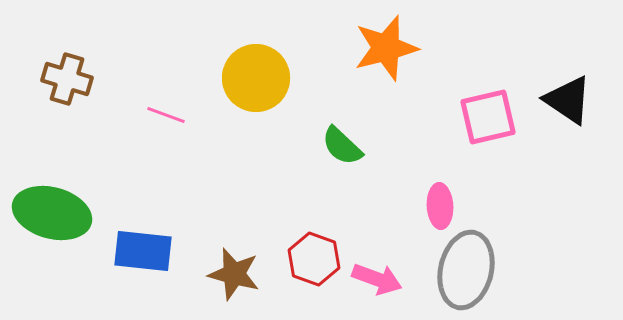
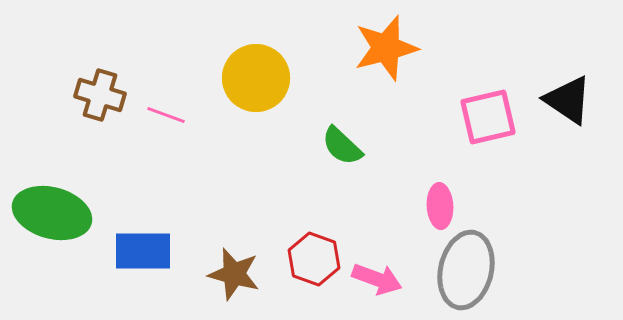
brown cross: moved 33 px right, 16 px down
blue rectangle: rotated 6 degrees counterclockwise
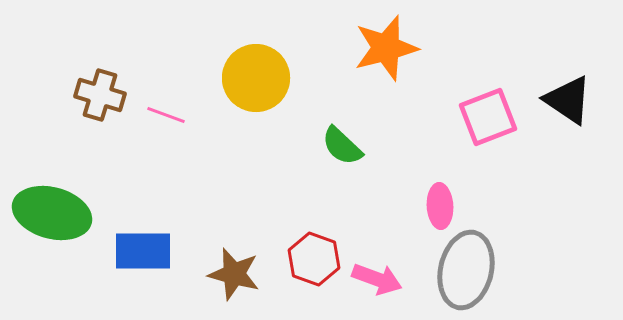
pink square: rotated 8 degrees counterclockwise
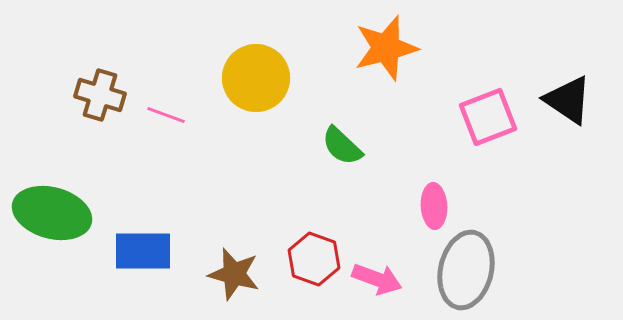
pink ellipse: moved 6 px left
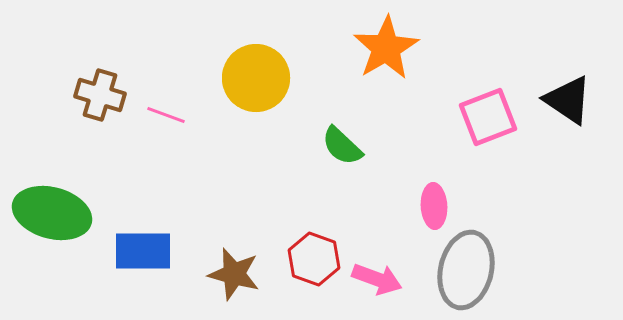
orange star: rotated 16 degrees counterclockwise
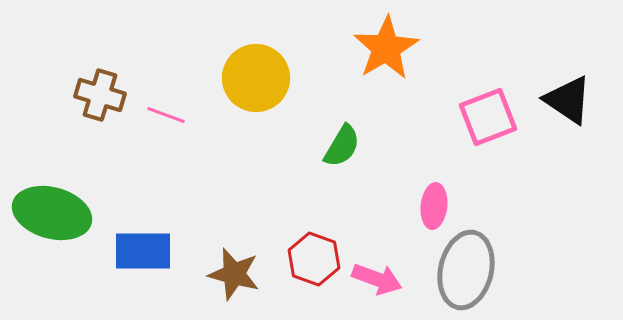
green semicircle: rotated 102 degrees counterclockwise
pink ellipse: rotated 9 degrees clockwise
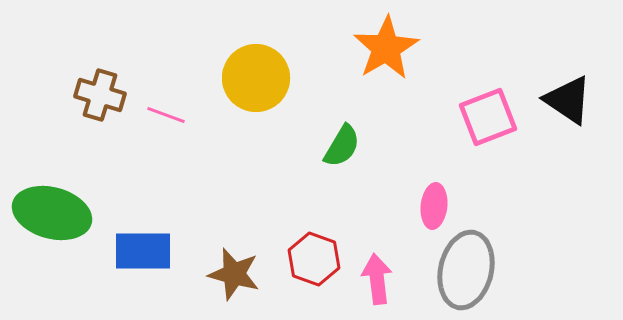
pink arrow: rotated 117 degrees counterclockwise
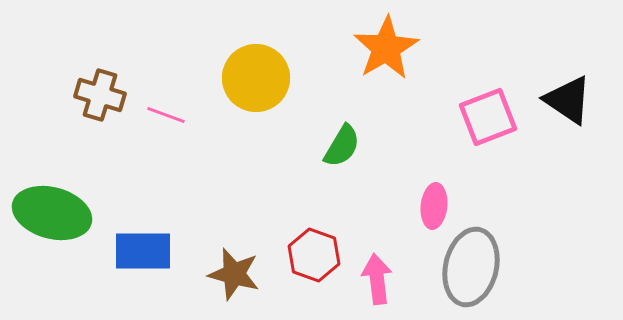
red hexagon: moved 4 px up
gray ellipse: moved 5 px right, 3 px up
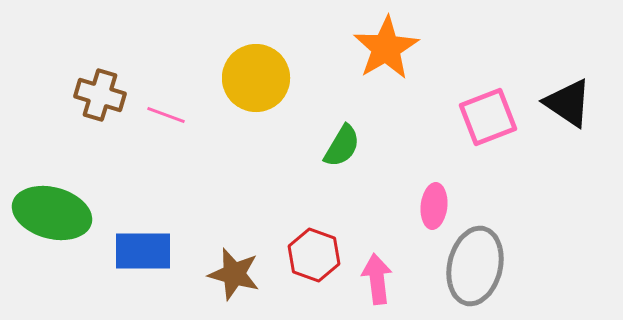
black triangle: moved 3 px down
gray ellipse: moved 4 px right, 1 px up
